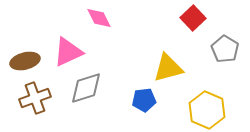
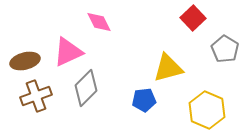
pink diamond: moved 4 px down
gray diamond: rotated 27 degrees counterclockwise
brown cross: moved 1 px right, 2 px up
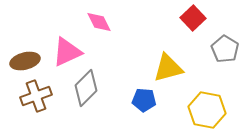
pink triangle: moved 1 px left
blue pentagon: rotated 10 degrees clockwise
yellow hexagon: rotated 12 degrees counterclockwise
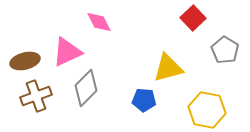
gray pentagon: moved 1 px down
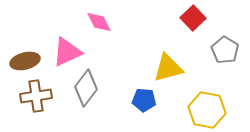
gray diamond: rotated 9 degrees counterclockwise
brown cross: rotated 12 degrees clockwise
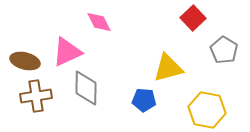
gray pentagon: moved 1 px left
brown ellipse: rotated 28 degrees clockwise
gray diamond: rotated 36 degrees counterclockwise
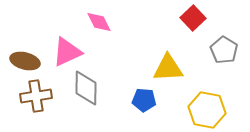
yellow triangle: rotated 12 degrees clockwise
